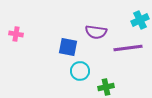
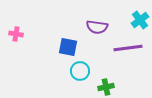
cyan cross: rotated 12 degrees counterclockwise
purple semicircle: moved 1 px right, 5 px up
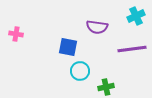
cyan cross: moved 4 px left, 4 px up; rotated 12 degrees clockwise
purple line: moved 4 px right, 1 px down
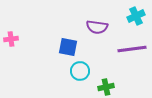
pink cross: moved 5 px left, 5 px down; rotated 16 degrees counterclockwise
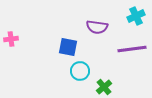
green cross: moved 2 px left; rotated 28 degrees counterclockwise
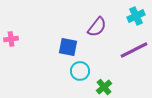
purple semicircle: rotated 60 degrees counterclockwise
purple line: moved 2 px right, 1 px down; rotated 20 degrees counterclockwise
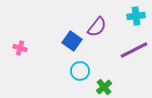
cyan cross: rotated 18 degrees clockwise
pink cross: moved 9 px right, 9 px down; rotated 24 degrees clockwise
blue square: moved 4 px right, 6 px up; rotated 24 degrees clockwise
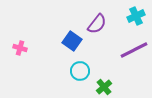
cyan cross: rotated 18 degrees counterclockwise
purple semicircle: moved 3 px up
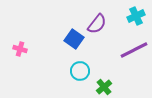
blue square: moved 2 px right, 2 px up
pink cross: moved 1 px down
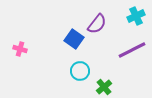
purple line: moved 2 px left
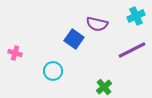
purple semicircle: rotated 65 degrees clockwise
pink cross: moved 5 px left, 4 px down
cyan circle: moved 27 px left
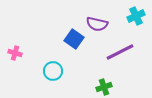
purple line: moved 12 px left, 2 px down
green cross: rotated 21 degrees clockwise
